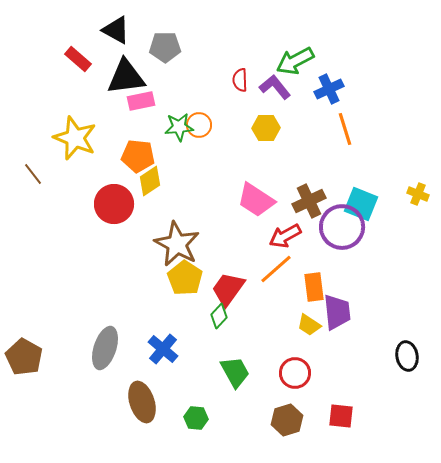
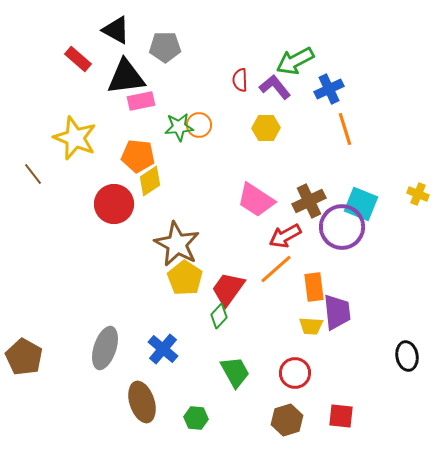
yellow trapezoid at (309, 325): moved 2 px right, 1 px down; rotated 30 degrees counterclockwise
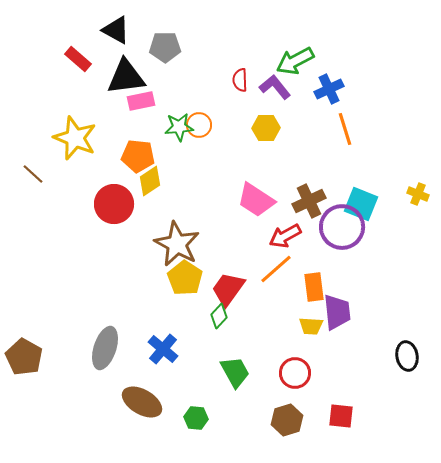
brown line at (33, 174): rotated 10 degrees counterclockwise
brown ellipse at (142, 402): rotated 42 degrees counterclockwise
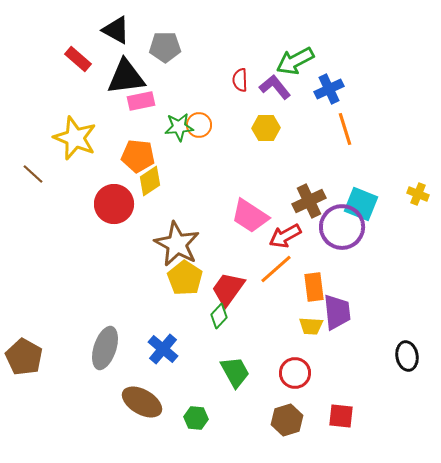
pink trapezoid at (256, 200): moved 6 px left, 16 px down
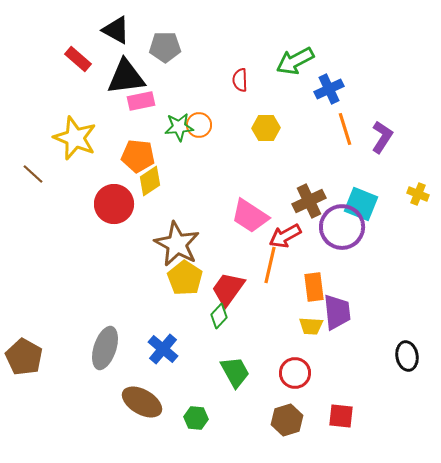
purple L-shape at (275, 87): moved 107 px right, 50 px down; rotated 72 degrees clockwise
orange line at (276, 269): moved 6 px left, 4 px up; rotated 36 degrees counterclockwise
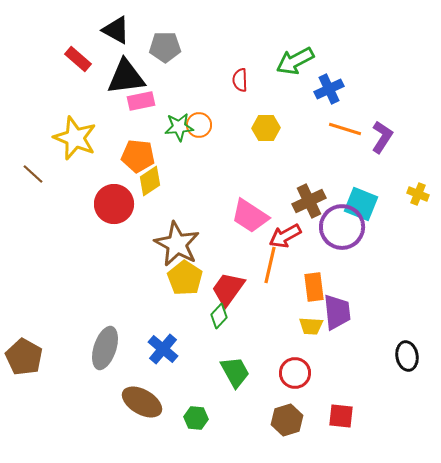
orange line at (345, 129): rotated 56 degrees counterclockwise
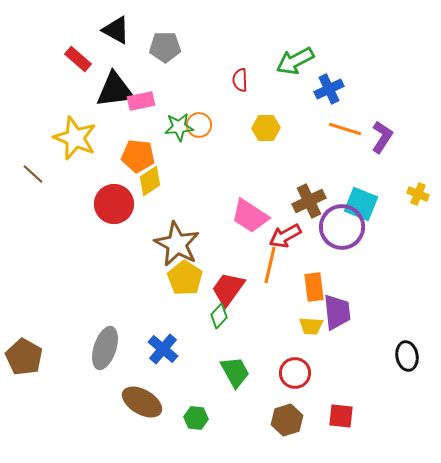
black triangle at (126, 77): moved 11 px left, 13 px down
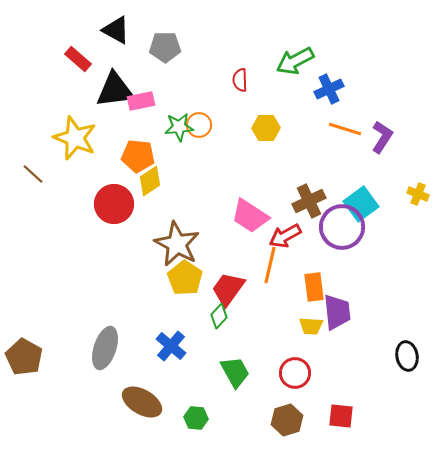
cyan square at (361, 204): rotated 32 degrees clockwise
blue cross at (163, 349): moved 8 px right, 3 px up
